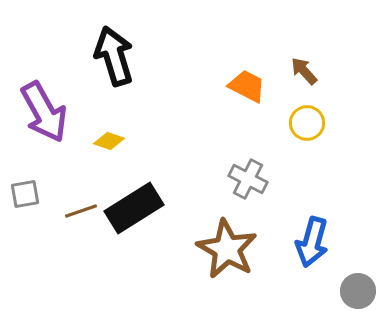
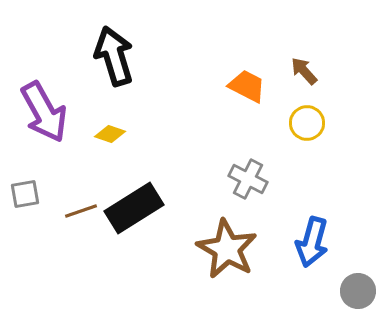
yellow diamond: moved 1 px right, 7 px up
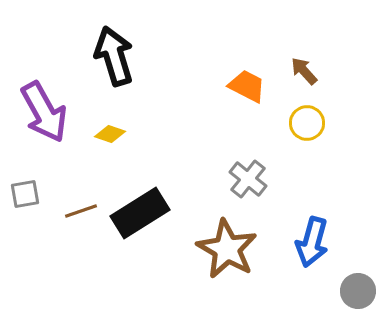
gray cross: rotated 12 degrees clockwise
black rectangle: moved 6 px right, 5 px down
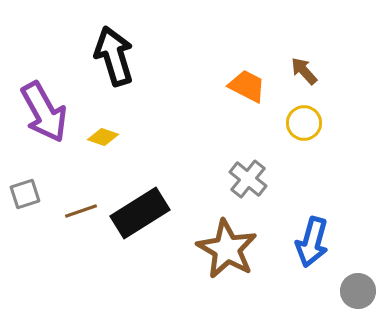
yellow circle: moved 3 px left
yellow diamond: moved 7 px left, 3 px down
gray square: rotated 8 degrees counterclockwise
